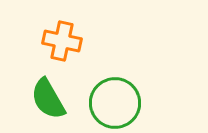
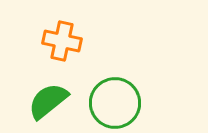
green semicircle: moved 2 px down; rotated 81 degrees clockwise
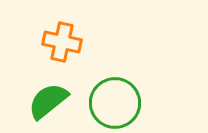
orange cross: moved 1 px down
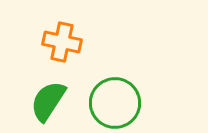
green semicircle: rotated 18 degrees counterclockwise
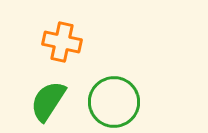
green circle: moved 1 px left, 1 px up
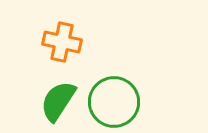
green semicircle: moved 10 px right
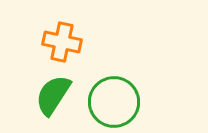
green semicircle: moved 5 px left, 6 px up
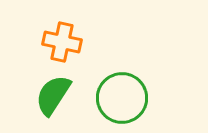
green circle: moved 8 px right, 4 px up
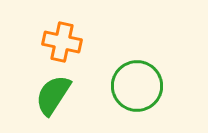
green circle: moved 15 px right, 12 px up
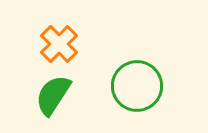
orange cross: moved 3 px left, 2 px down; rotated 33 degrees clockwise
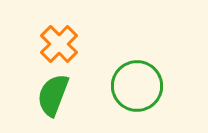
green semicircle: rotated 12 degrees counterclockwise
